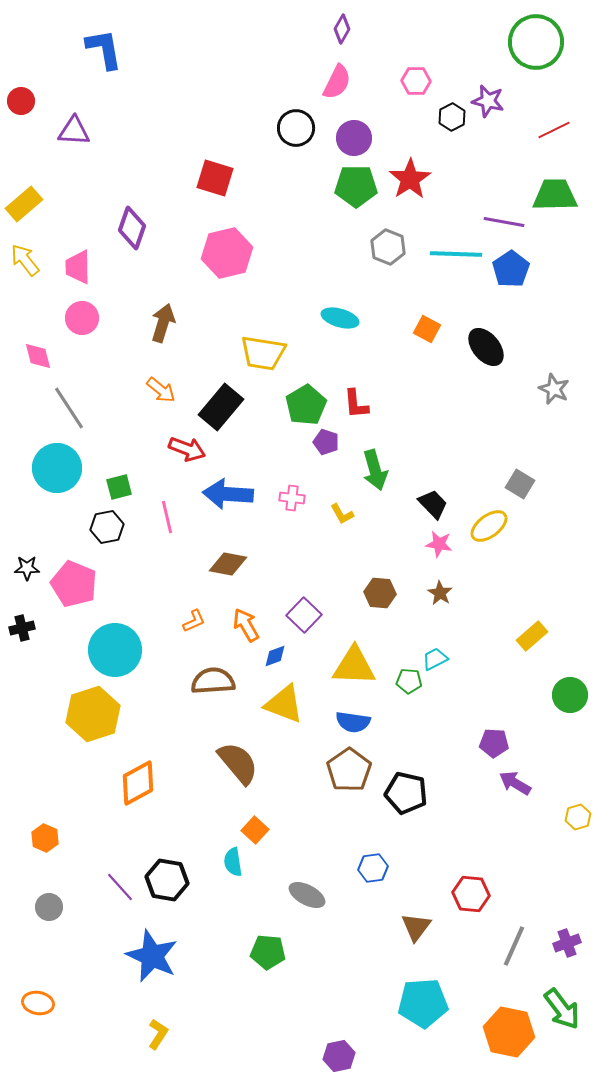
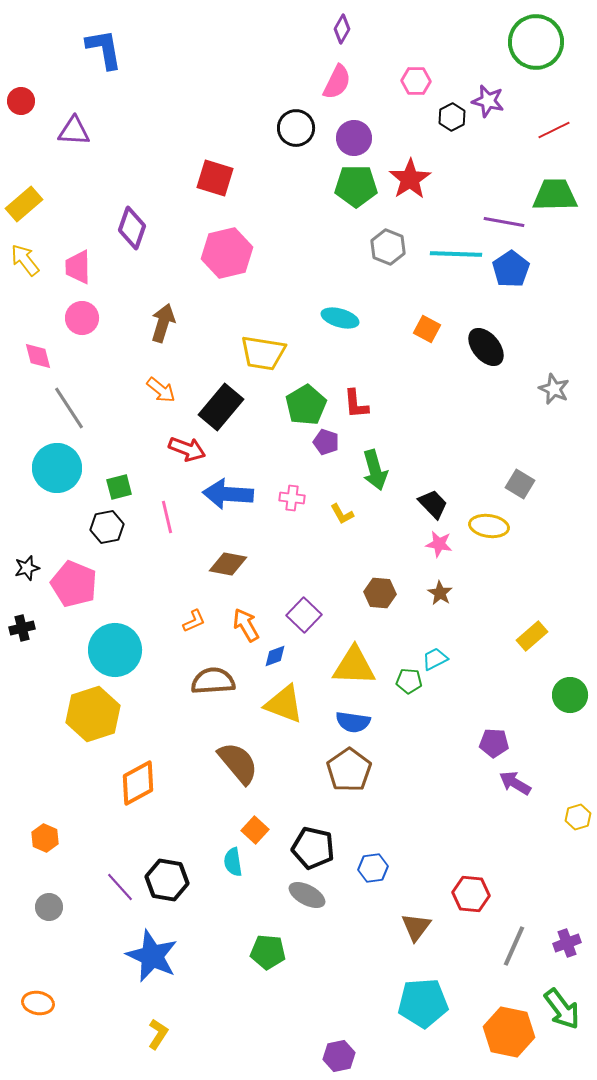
yellow ellipse at (489, 526): rotated 45 degrees clockwise
black star at (27, 568): rotated 15 degrees counterclockwise
black pentagon at (406, 793): moved 93 px left, 55 px down
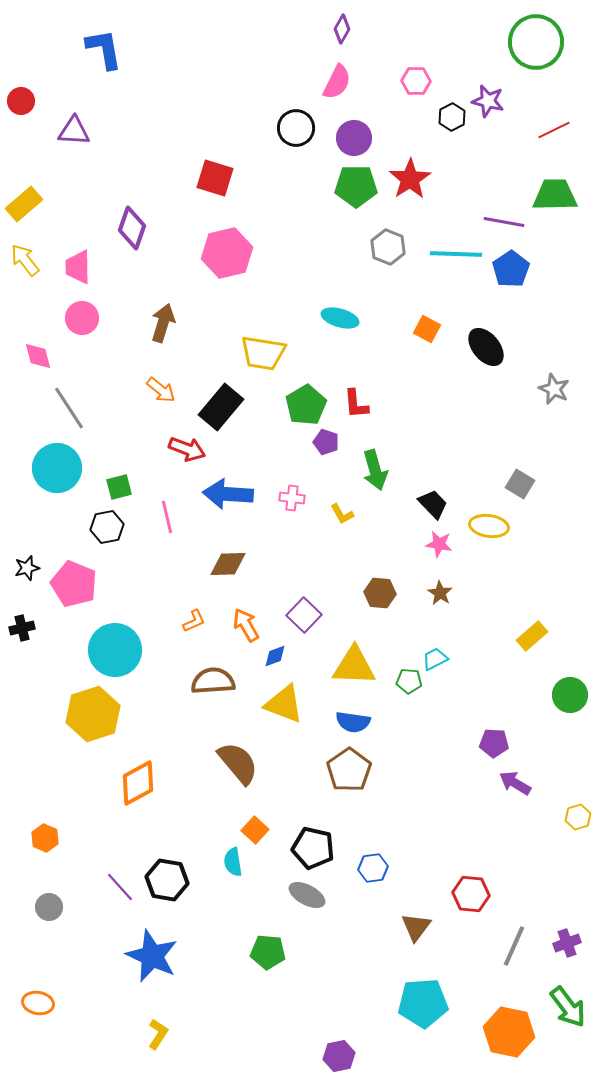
brown diamond at (228, 564): rotated 12 degrees counterclockwise
green arrow at (562, 1009): moved 6 px right, 2 px up
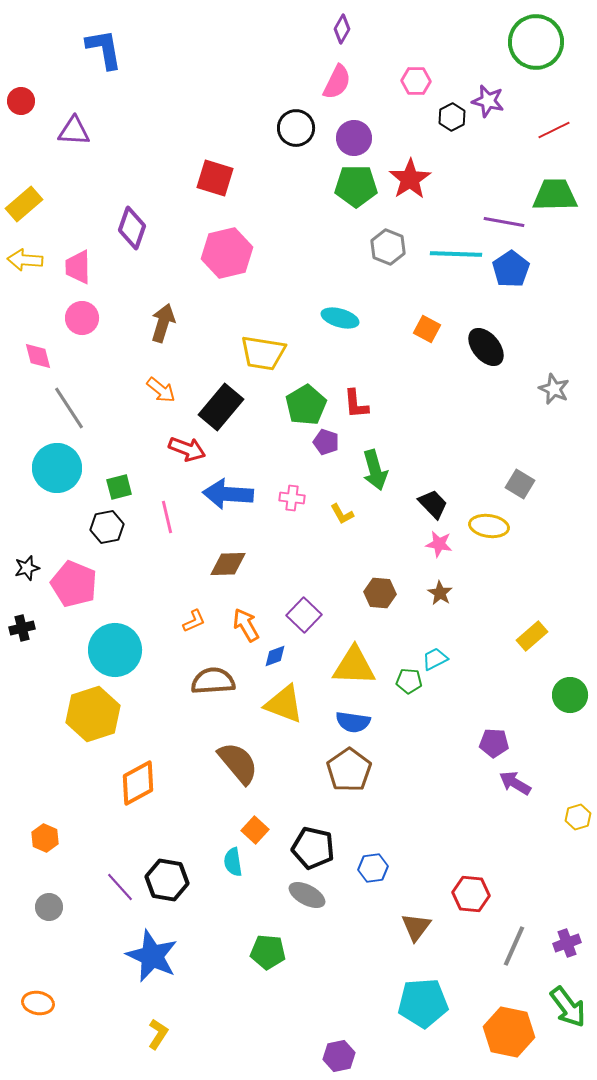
yellow arrow at (25, 260): rotated 48 degrees counterclockwise
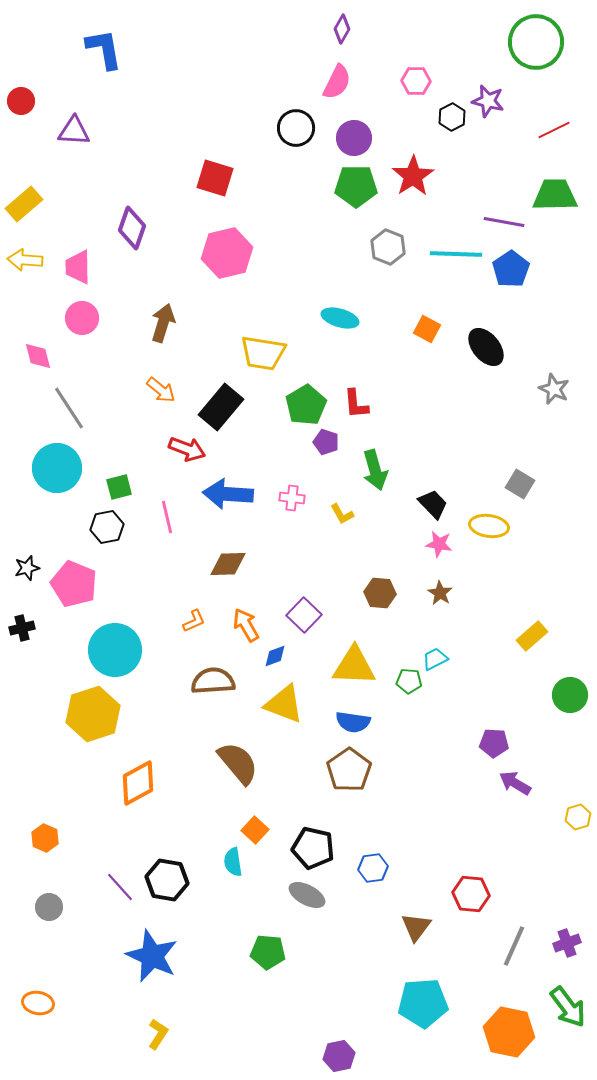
red star at (410, 179): moved 3 px right, 3 px up
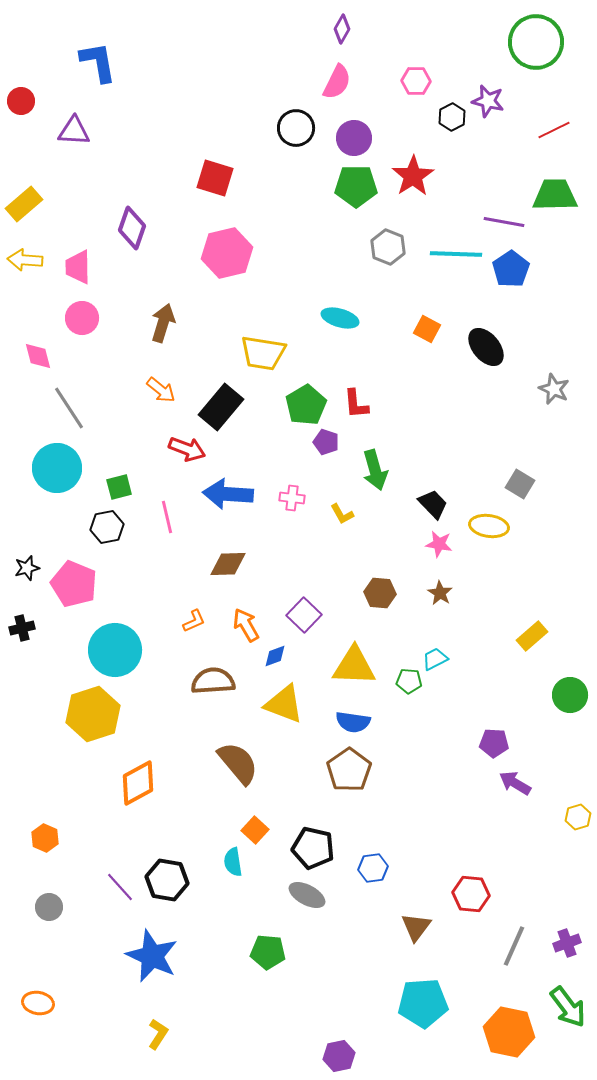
blue L-shape at (104, 49): moved 6 px left, 13 px down
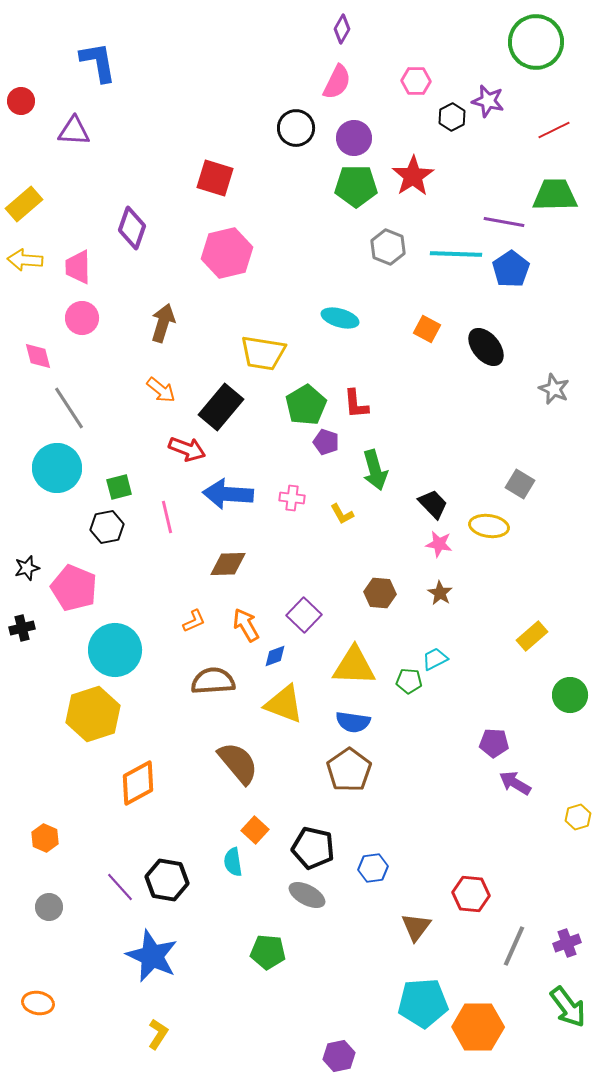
pink pentagon at (74, 584): moved 4 px down
orange hexagon at (509, 1032): moved 31 px left, 5 px up; rotated 12 degrees counterclockwise
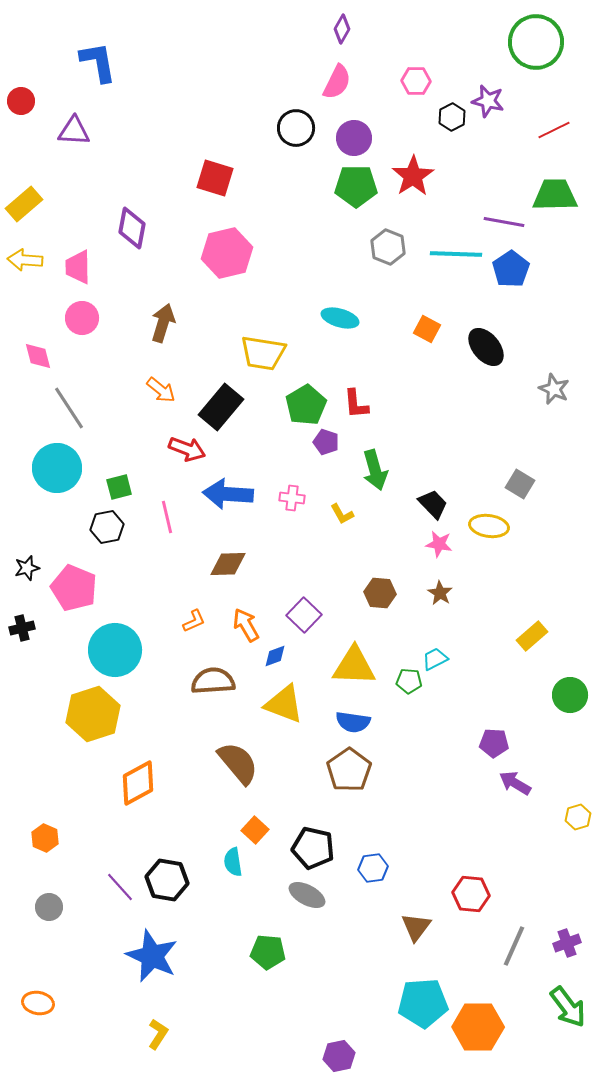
purple diamond at (132, 228): rotated 9 degrees counterclockwise
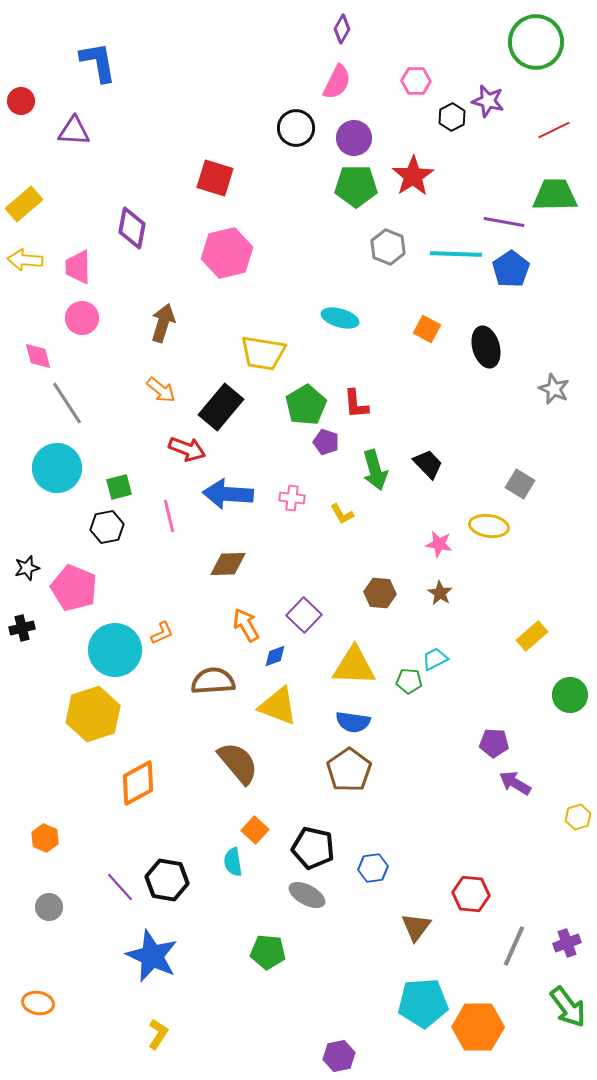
black ellipse at (486, 347): rotated 24 degrees clockwise
gray line at (69, 408): moved 2 px left, 5 px up
black trapezoid at (433, 504): moved 5 px left, 40 px up
pink line at (167, 517): moved 2 px right, 1 px up
orange L-shape at (194, 621): moved 32 px left, 12 px down
yellow triangle at (284, 704): moved 6 px left, 2 px down
